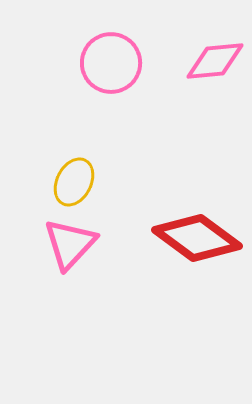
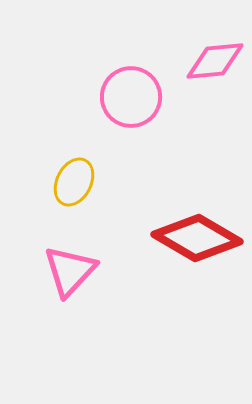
pink circle: moved 20 px right, 34 px down
red diamond: rotated 6 degrees counterclockwise
pink triangle: moved 27 px down
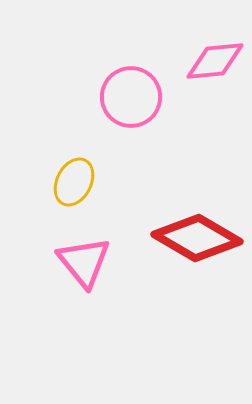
pink triangle: moved 14 px right, 9 px up; rotated 22 degrees counterclockwise
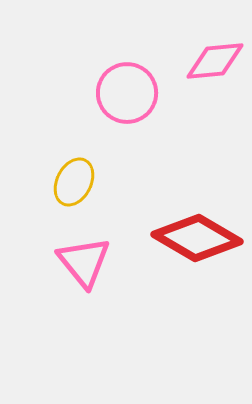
pink circle: moved 4 px left, 4 px up
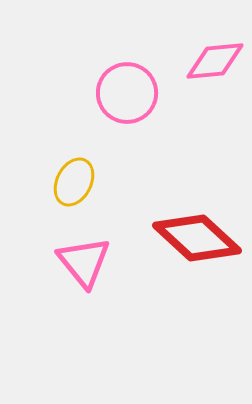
red diamond: rotated 12 degrees clockwise
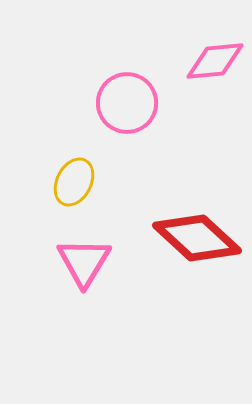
pink circle: moved 10 px down
pink triangle: rotated 10 degrees clockwise
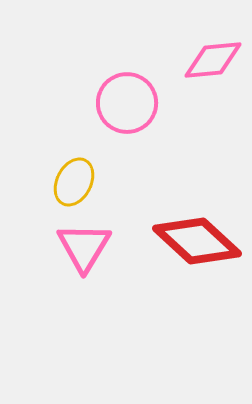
pink diamond: moved 2 px left, 1 px up
red diamond: moved 3 px down
pink triangle: moved 15 px up
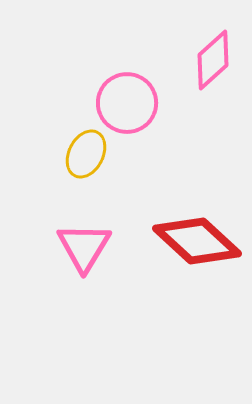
pink diamond: rotated 36 degrees counterclockwise
yellow ellipse: moved 12 px right, 28 px up
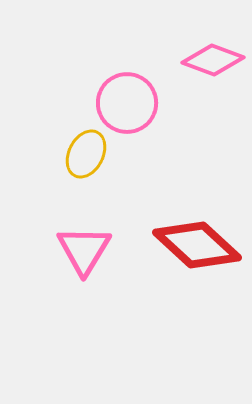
pink diamond: rotated 62 degrees clockwise
red diamond: moved 4 px down
pink triangle: moved 3 px down
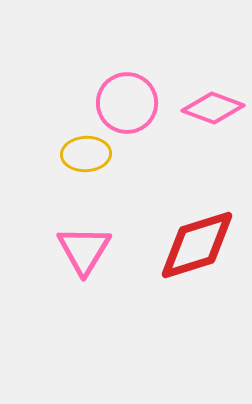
pink diamond: moved 48 px down
yellow ellipse: rotated 60 degrees clockwise
red diamond: rotated 60 degrees counterclockwise
